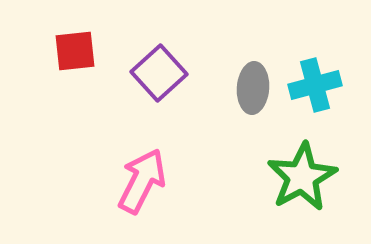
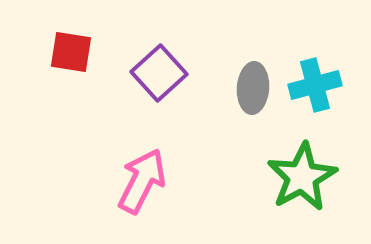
red square: moved 4 px left, 1 px down; rotated 15 degrees clockwise
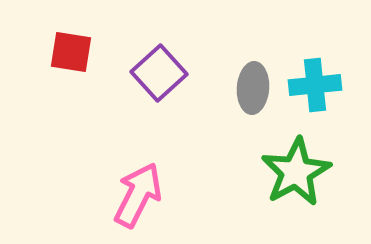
cyan cross: rotated 9 degrees clockwise
green star: moved 6 px left, 5 px up
pink arrow: moved 4 px left, 14 px down
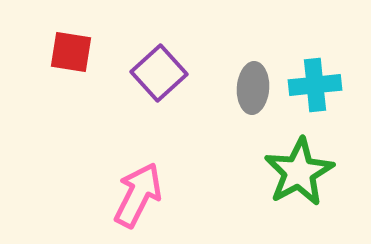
green star: moved 3 px right
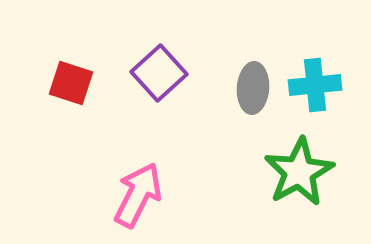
red square: moved 31 px down; rotated 9 degrees clockwise
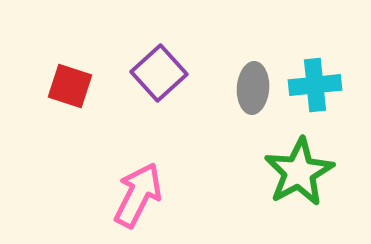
red square: moved 1 px left, 3 px down
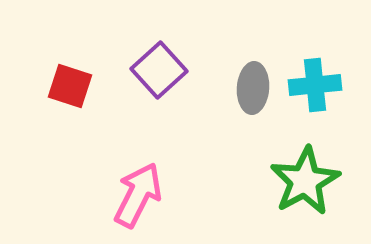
purple square: moved 3 px up
green star: moved 6 px right, 9 px down
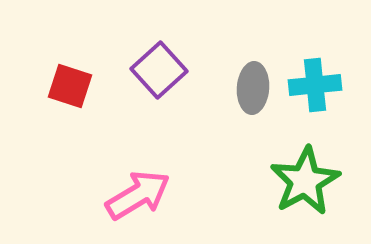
pink arrow: rotated 32 degrees clockwise
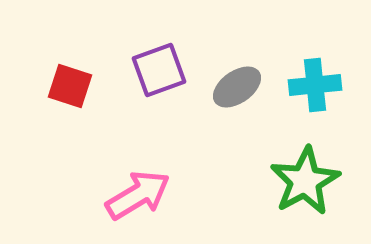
purple square: rotated 22 degrees clockwise
gray ellipse: moved 16 px left, 1 px up; rotated 51 degrees clockwise
